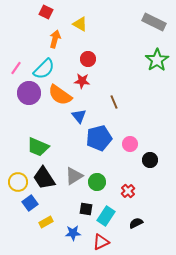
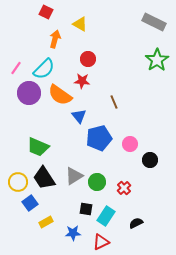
red cross: moved 4 px left, 3 px up
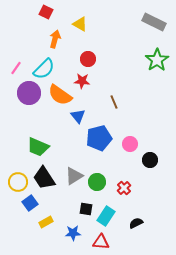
blue triangle: moved 1 px left
red triangle: rotated 30 degrees clockwise
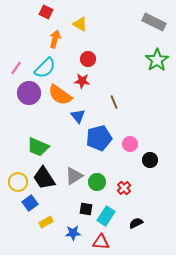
cyan semicircle: moved 1 px right, 1 px up
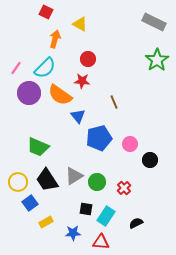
black trapezoid: moved 3 px right, 2 px down
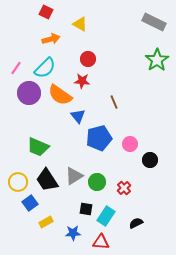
orange arrow: moved 4 px left; rotated 60 degrees clockwise
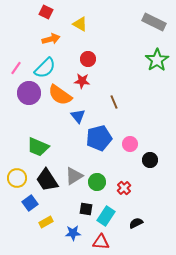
yellow circle: moved 1 px left, 4 px up
